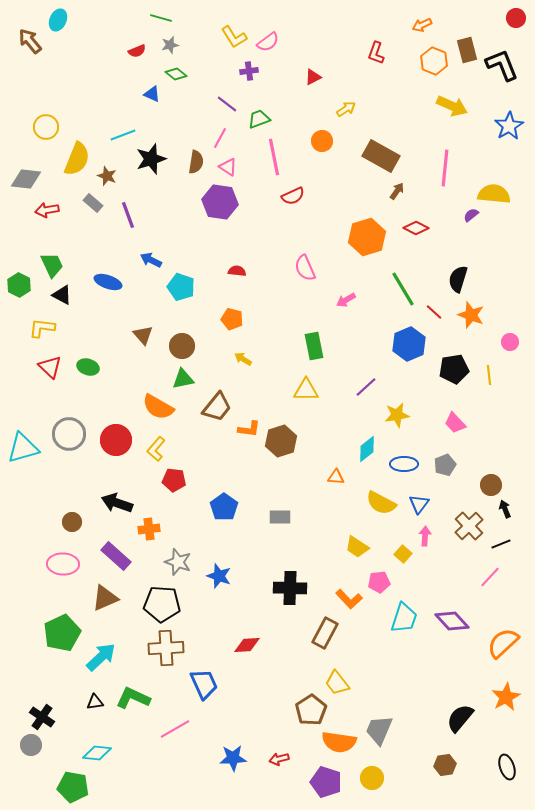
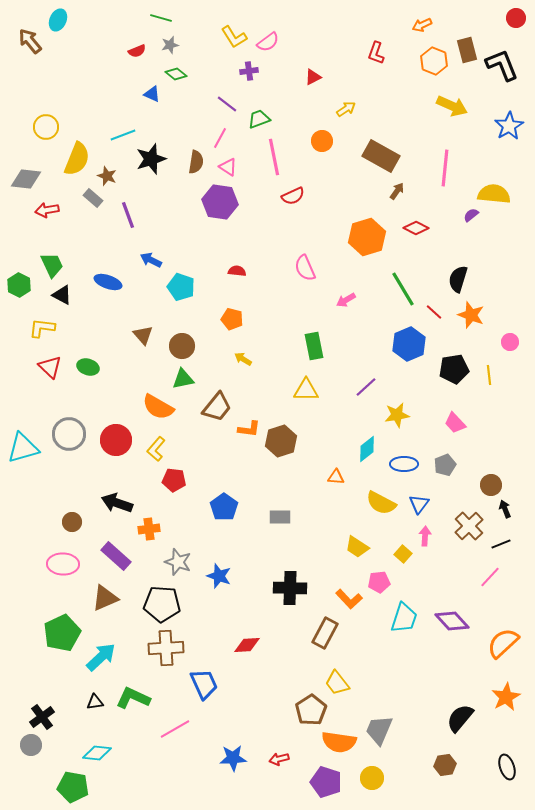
gray rectangle at (93, 203): moved 5 px up
black cross at (42, 717): rotated 20 degrees clockwise
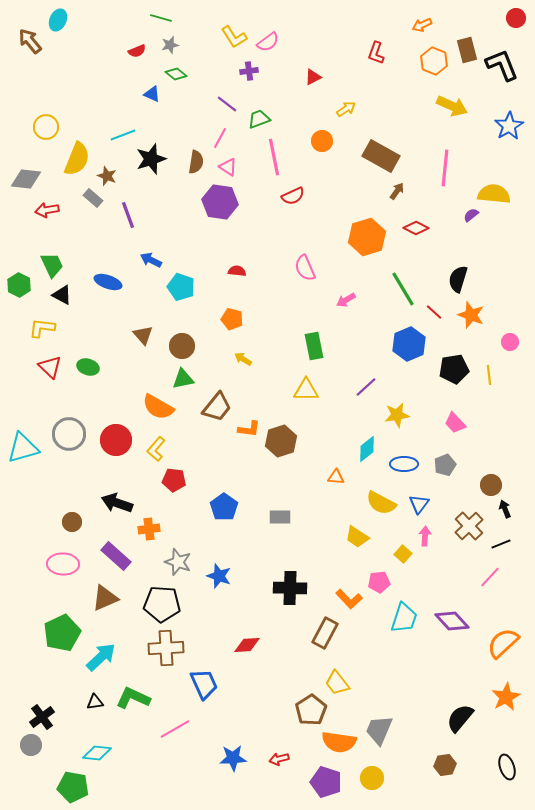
yellow trapezoid at (357, 547): moved 10 px up
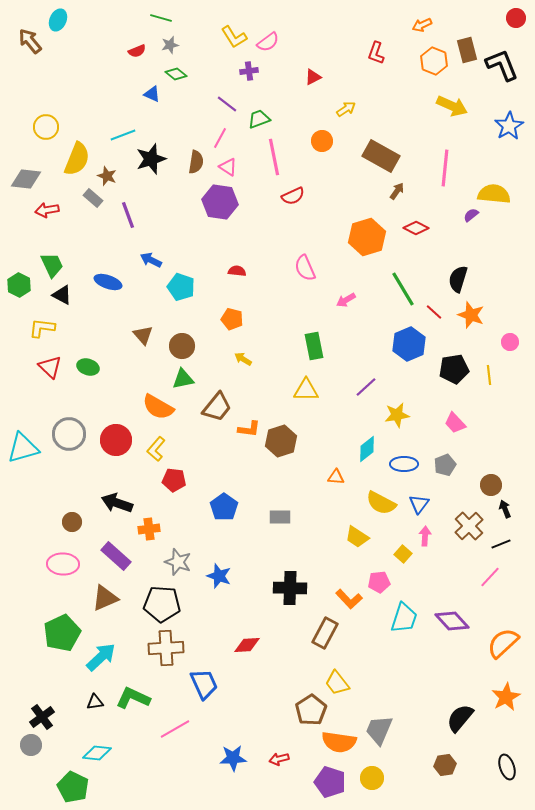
purple pentagon at (326, 782): moved 4 px right
green pentagon at (73, 787): rotated 16 degrees clockwise
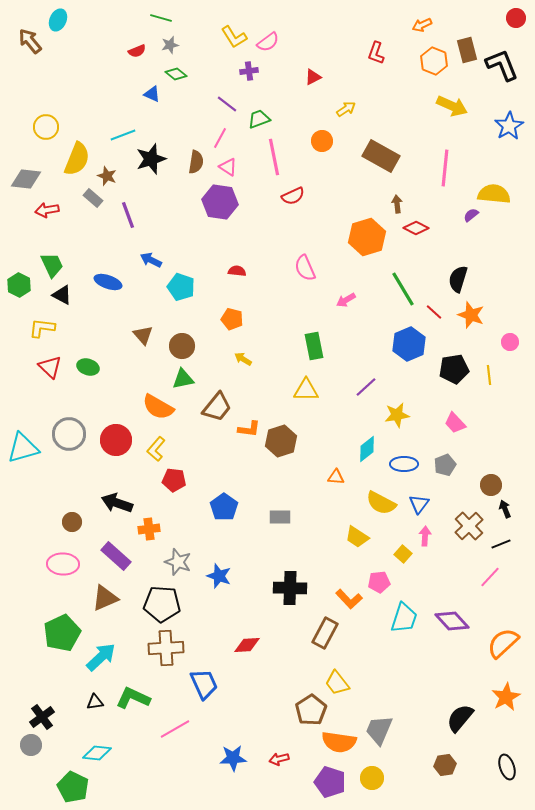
brown arrow at (397, 191): moved 13 px down; rotated 42 degrees counterclockwise
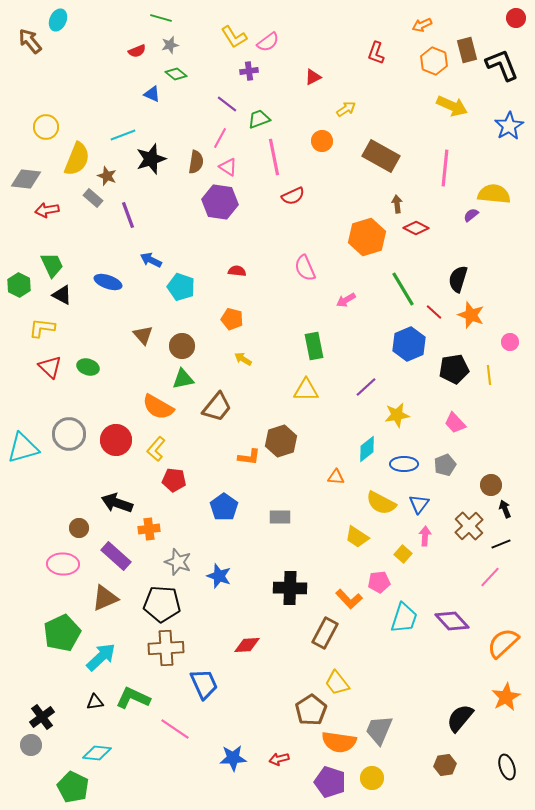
orange L-shape at (249, 429): moved 28 px down
brown circle at (72, 522): moved 7 px right, 6 px down
pink line at (175, 729): rotated 64 degrees clockwise
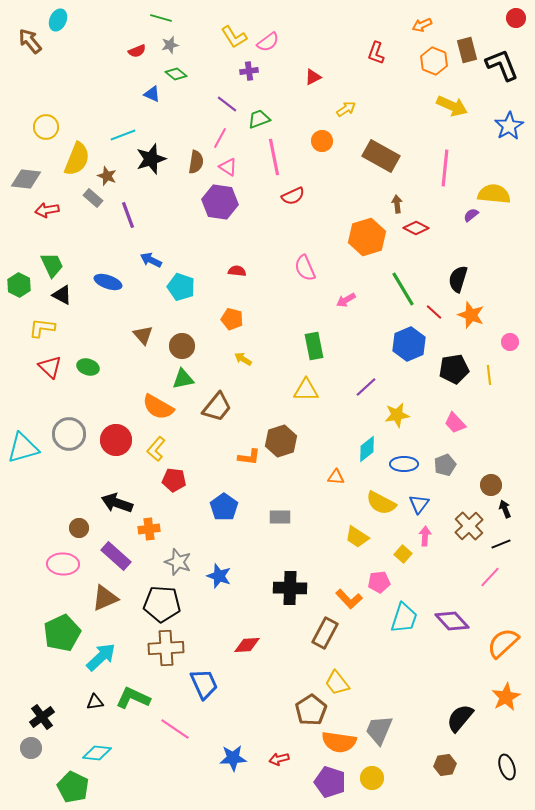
gray circle at (31, 745): moved 3 px down
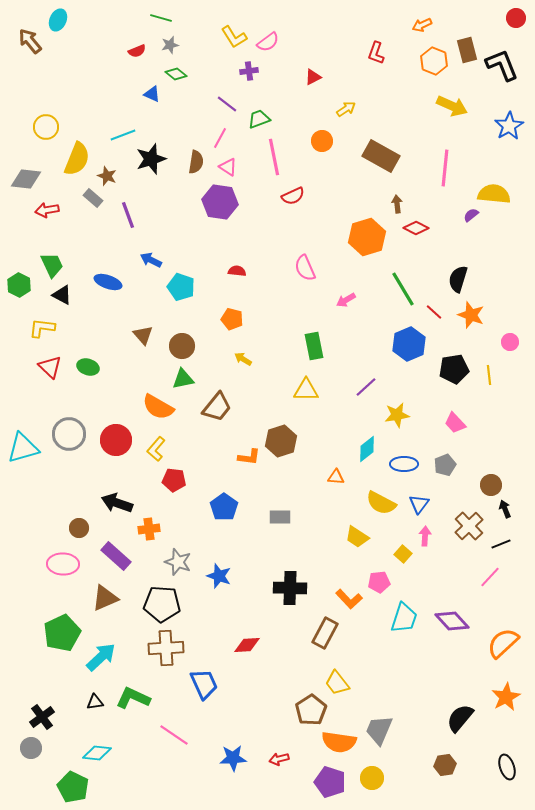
pink line at (175, 729): moved 1 px left, 6 px down
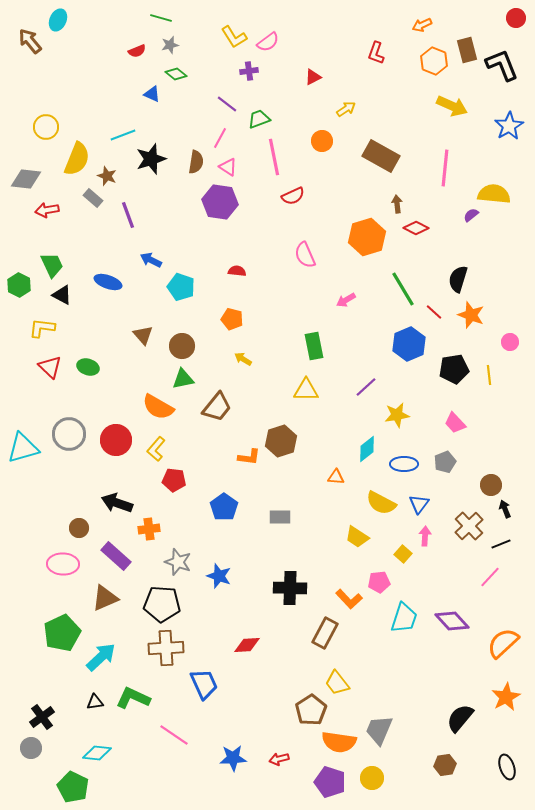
pink semicircle at (305, 268): moved 13 px up
gray pentagon at (445, 465): moved 3 px up
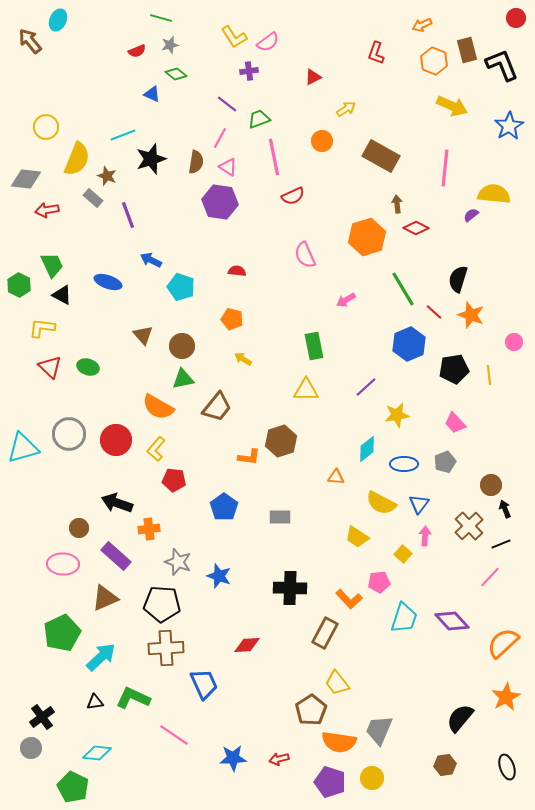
pink circle at (510, 342): moved 4 px right
